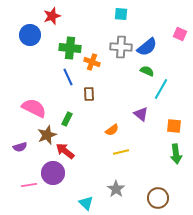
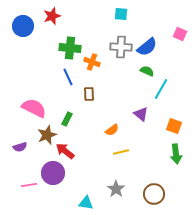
blue circle: moved 7 px left, 9 px up
orange square: rotated 14 degrees clockwise
brown circle: moved 4 px left, 4 px up
cyan triangle: rotated 35 degrees counterclockwise
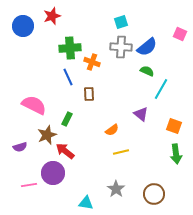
cyan square: moved 8 px down; rotated 24 degrees counterclockwise
green cross: rotated 10 degrees counterclockwise
pink semicircle: moved 3 px up
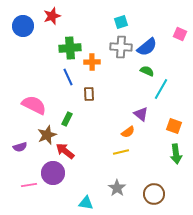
orange cross: rotated 21 degrees counterclockwise
orange semicircle: moved 16 px right, 2 px down
gray star: moved 1 px right, 1 px up
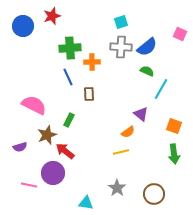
green rectangle: moved 2 px right, 1 px down
green arrow: moved 2 px left
pink line: rotated 21 degrees clockwise
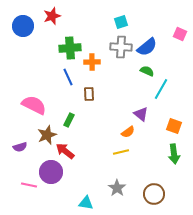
purple circle: moved 2 px left, 1 px up
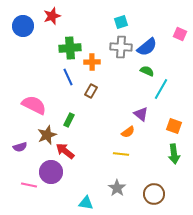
brown rectangle: moved 2 px right, 3 px up; rotated 32 degrees clockwise
yellow line: moved 2 px down; rotated 21 degrees clockwise
